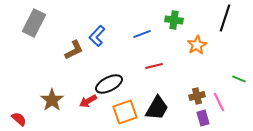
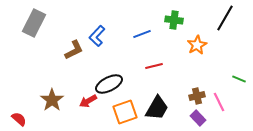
black line: rotated 12 degrees clockwise
purple rectangle: moved 5 px left; rotated 28 degrees counterclockwise
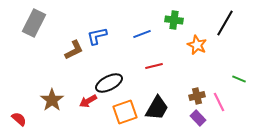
black line: moved 5 px down
blue L-shape: rotated 35 degrees clockwise
orange star: rotated 18 degrees counterclockwise
black ellipse: moved 1 px up
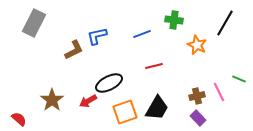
pink line: moved 10 px up
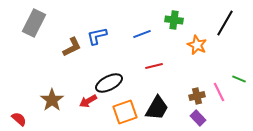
brown L-shape: moved 2 px left, 3 px up
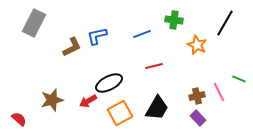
brown star: rotated 20 degrees clockwise
orange square: moved 5 px left, 1 px down; rotated 10 degrees counterclockwise
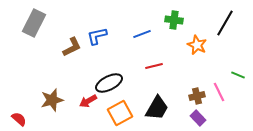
green line: moved 1 px left, 4 px up
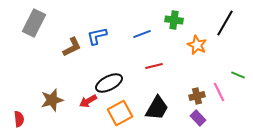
red semicircle: rotated 42 degrees clockwise
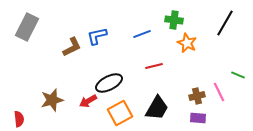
gray rectangle: moved 7 px left, 4 px down
orange star: moved 10 px left, 2 px up
purple rectangle: rotated 42 degrees counterclockwise
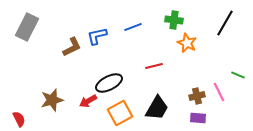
blue line: moved 9 px left, 7 px up
red semicircle: rotated 21 degrees counterclockwise
